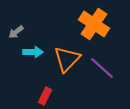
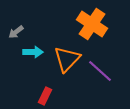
orange cross: moved 2 px left
purple line: moved 2 px left, 3 px down
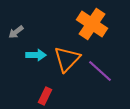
cyan arrow: moved 3 px right, 3 px down
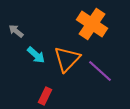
gray arrow: moved 1 px up; rotated 77 degrees clockwise
cyan arrow: rotated 42 degrees clockwise
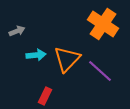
orange cross: moved 11 px right
gray arrow: moved 1 px right; rotated 119 degrees clockwise
cyan arrow: rotated 48 degrees counterclockwise
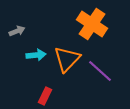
orange cross: moved 11 px left
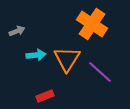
orange triangle: rotated 12 degrees counterclockwise
purple line: moved 1 px down
red rectangle: rotated 42 degrees clockwise
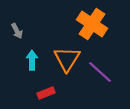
gray arrow: rotated 84 degrees clockwise
cyan arrow: moved 4 px left, 5 px down; rotated 84 degrees counterclockwise
red rectangle: moved 1 px right, 3 px up
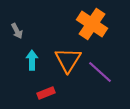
orange triangle: moved 1 px right, 1 px down
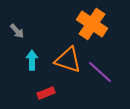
gray arrow: rotated 14 degrees counterclockwise
orange triangle: rotated 44 degrees counterclockwise
